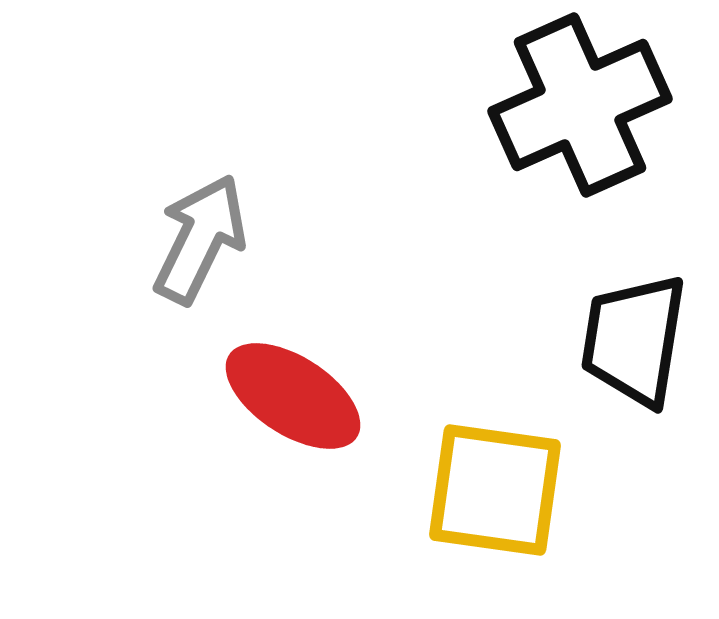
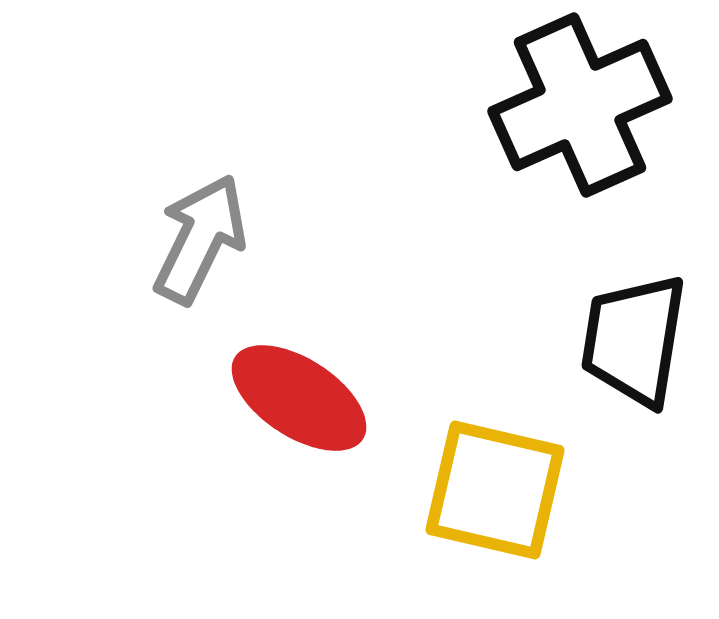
red ellipse: moved 6 px right, 2 px down
yellow square: rotated 5 degrees clockwise
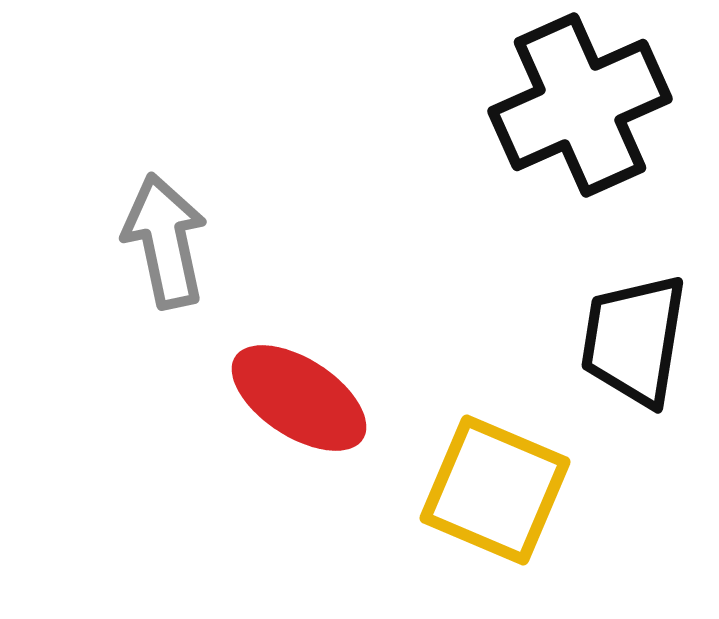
gray arrow: moved 35 px left, 2 px down; rotated 38 degrees counterclockwise
yellow square: rotated 10 degrees clockwise
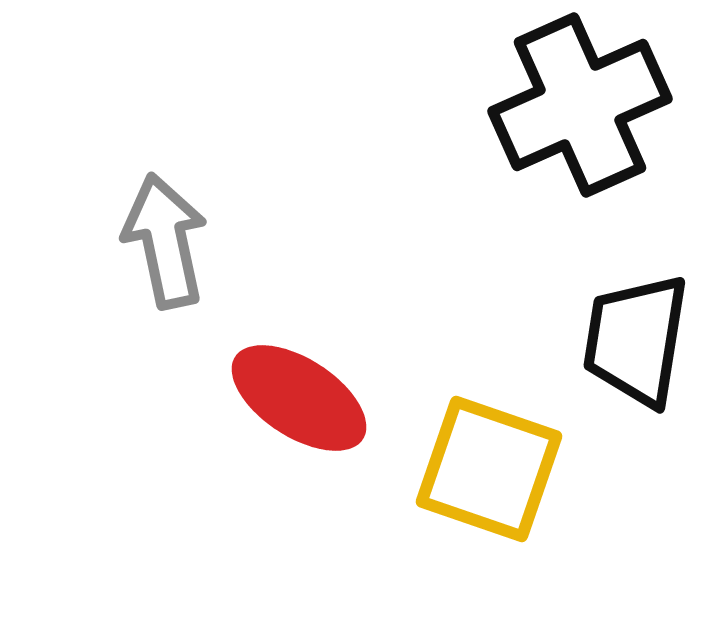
black trapezoid: moved 2 px right
yellow square: moved 6 px left, 21 px up; rotated 4 degrees counterclockwise
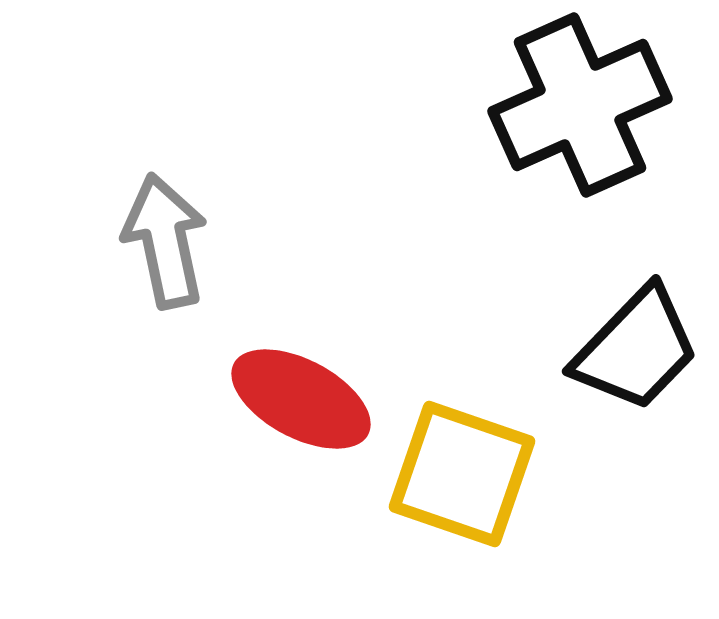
black trapezoid: moved 9 px down; rotated 145 degrees counterclockwise
red ellipse: moved 2 px right, 1 px down; rotated 5 degrees counterclockwise
yellow square: moved 27 px left, 5 px down
